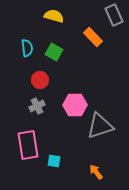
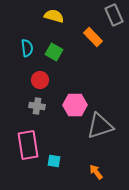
gray cross: rotated 35 degrees clockwise
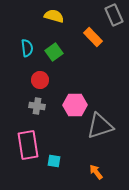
green square: rotated 24 degrees clockwise
